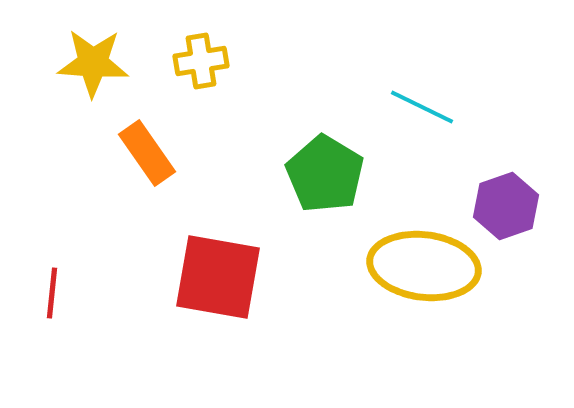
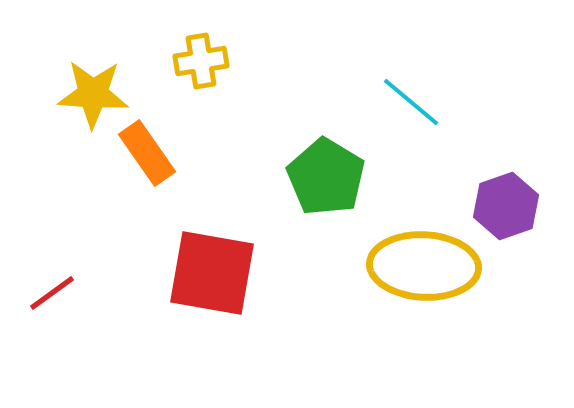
yellow star: moved 31 px down
cyan line: moved 11 px left, 5 px up; rotated 14 degrees clockwise
green pentagon: moved 1 px right, 3 px down
yellow ellipse: rotated 4 degrees counterclockwise
red square: moved 6 px left, 4 px up
red line: rotated 48 degrees clockwise
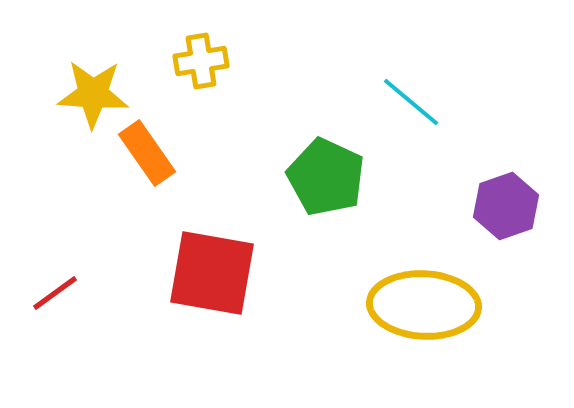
green pentagon: rotated 6 degrees counterclockwise
yellow ellipse: moved 39 px down
red line: moved 3 px right
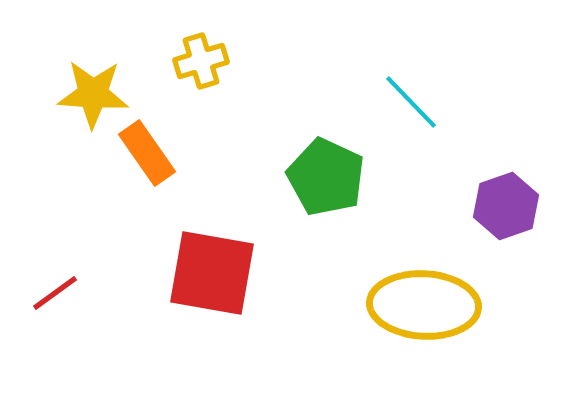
yellow cross: rotated 8 degrees counterclockwise
cyan line: rotated 6 degrees clockwise
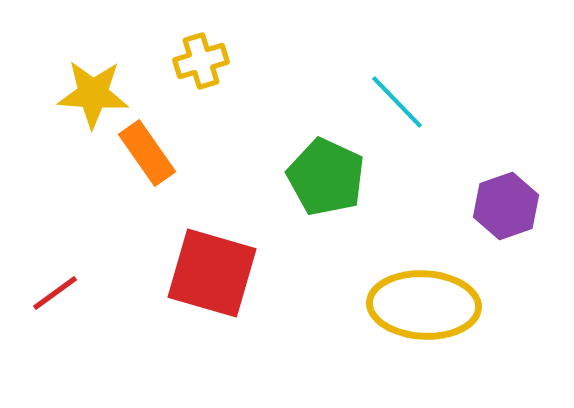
cyan line: moved 14 px left
red square: rotated 6 degrees clockwise
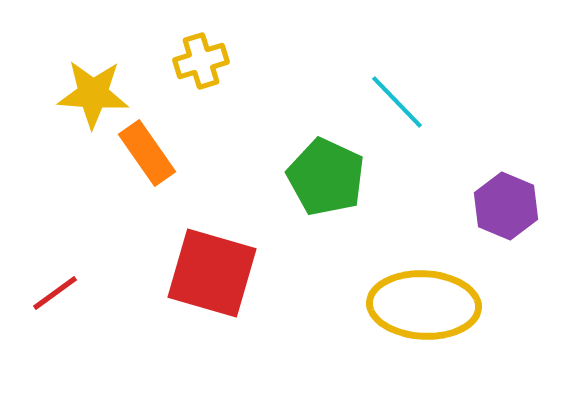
purple hexagon: rotated 18 degrees counterclockwise
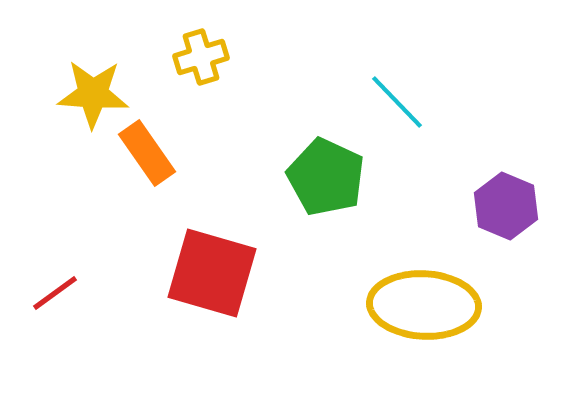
yellow cross: moved 4 px up
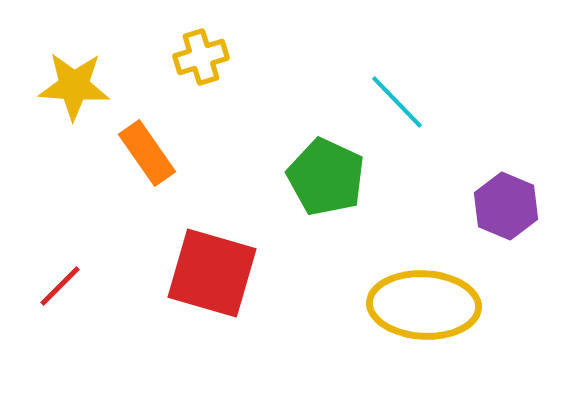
yellow star: moved 19 px left, 8 px up
red line: moved 5 px right, 7 px up; rotated 9 degrees counterclockwise
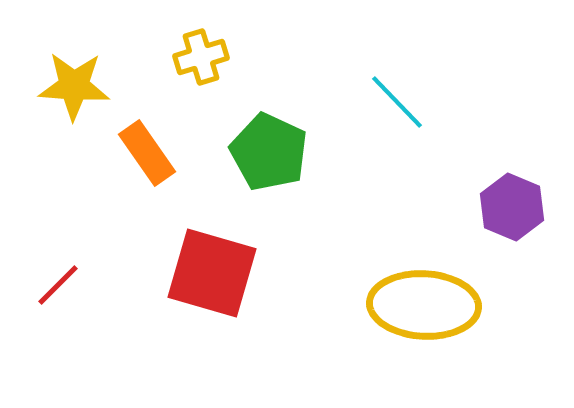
green pentagon: moved 57 px left, 25 px up
purple hexagon: moved 6 px right, 1 px down
red line: moved 2 px left, 1 px up
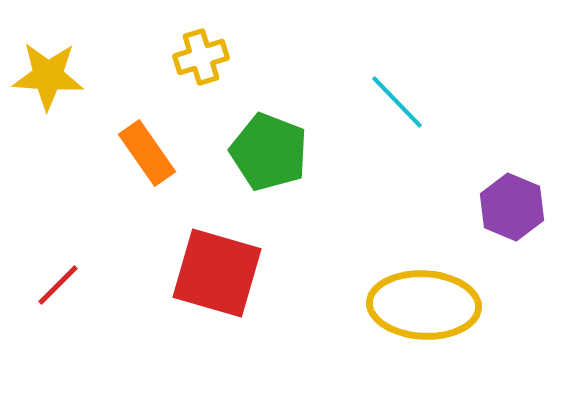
yellow star: moved 26 px left, 10 px up
green pentagon: rotated 4 degrees counterclockwise
red square: moved 5 px right
